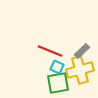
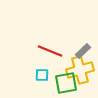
gray rectangle: moved 1 px right
cyan square: moved 15 px left, 8 px down; rotated 24 degrees counterclockwise
green square: moved 8 px right
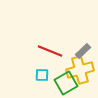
green square: rotated 20 degrees counterclockwise
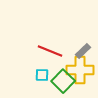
yellow cross: rotated 16 degrees clockwise
green square: moved 3 px left, 2 px up; rotated 15 degrees counterclockwise
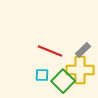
gray rectangle: moved 1 px up
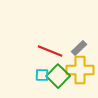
gray rectangle: moved 4 px left, 2 px up
green square: moved 5 px left, 5 px up
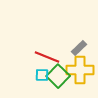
red line: moved 3 px left, 6 px down
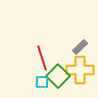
gray rectangle: moved 1 px right, 1 px up
red line: moved 5 px left, 1 px down; rotated 50 degrees clockwise
cyan square: moved 7 px down
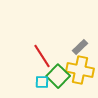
red line: moved 2 px up; rotated 15 degrees counterclockwise
yellow cross: rotated 12 degrees clockwise
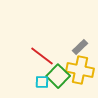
red line: rotated 20 degrees counterclockwise
